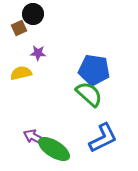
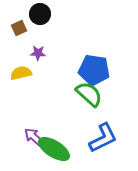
black circle: moved 7 px right
purple arrow: rotated 15 degrees clockwise
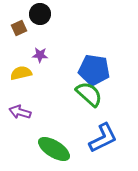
purple star: moved 2 px right, 2 px down
purple arrow: moved 14 px left, 25 px up; rotated 25 degrees counterclockwise
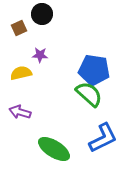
black circle: moved 2 px right
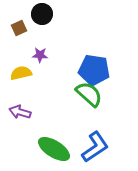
blue L-shape: moved 8 px left, 9 px down; rotated 8 degrees counterclockwise
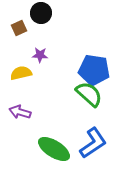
black circle: moved 1 px left, 1 px up
blue L-shape: moved 2 px left, 4 px up
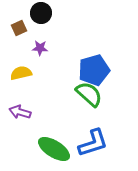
purple star: moved 7 px up
blue pentagon: rotated 24 degrees counterclockwise
blue L-shape: rotated 16 degrees clockwise
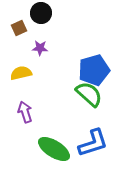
purple arrow: moved 5 px right; rotated 55 degrees clockwise
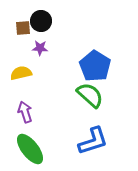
black circle: moved 8 px down
brown square: moved 4 px right; rotated 21 degrees clockwise
blue pentagon: moved 1 px right, 4 px up; rotated 24 degrees counterclockwise
green semicircle: moved 1 px right, 1 px down
blue L-shape: moved 2 px up
green ellipse: moved 24 px left; rotated 20 degrees clockwise
